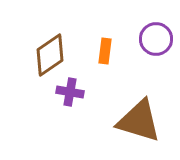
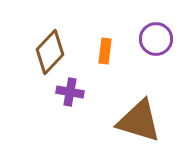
brown diamond: moved 3 px up; rotated 12 degrees counterclockwise
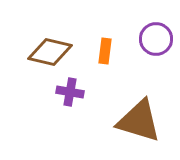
brown diamond: rotated 60 degrees clockwise
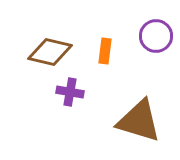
purple circle: moved 3 px up
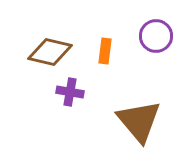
brown triangle: rotated 33 degrees clockwise
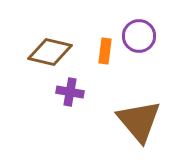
purple circle: moved 17 px left
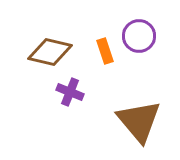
orange rectangle: rotated 25 degrees counterclockwise
purple cross: rotated 12 degrees clockwise
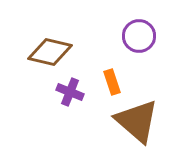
orange rectangle: moved 7 px right, 31 px down
brown triangle: moved 2 px left; rotated 9 degrees counterclockwise
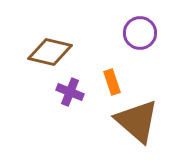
purple circle: moved 1 px right, 3 px up
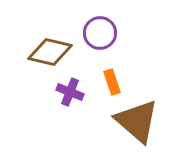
purple circle: moved 40 px left
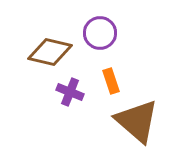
orange rectangle: moved 1 px left, 1 px up
